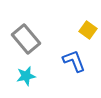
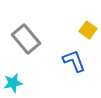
cyan star: moved 13 px left, 7 px down
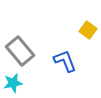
gray rectangle: moved 6 px left, 12 px down
blue L-shape: moved 9 px left
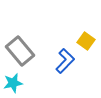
yellow square: moved 2 px left, 11 px down
blue L-shape: rotated 65 degrees clockwise
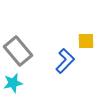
yellow square: rotated 36 degrees counterclockwise
gray rectangle: moved 2 px left
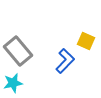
yellow square: rotated 24 degrees clockwise
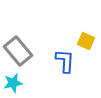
blue L-shape: rotated 40 degrees counterclockwise
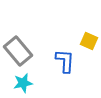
yellow square: moved 3 px right
cyan star: moved 10 px right
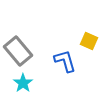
blue L-shape: rotated 20 degrees counterclockwise
cyan star: rotated 24 degrees counterclockwise
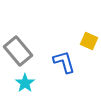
blue L-shape: moved 1 px left, 1 px down
cyan star: moved 2 px right
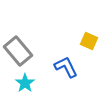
blue L-shape: moved 2 px right, 5 px down; rotated 10 degrees counterclockwise
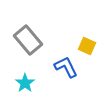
yellow square: moved 2 px left, 5 px down
gray rectangle: moved 10 px right, 11 px up
